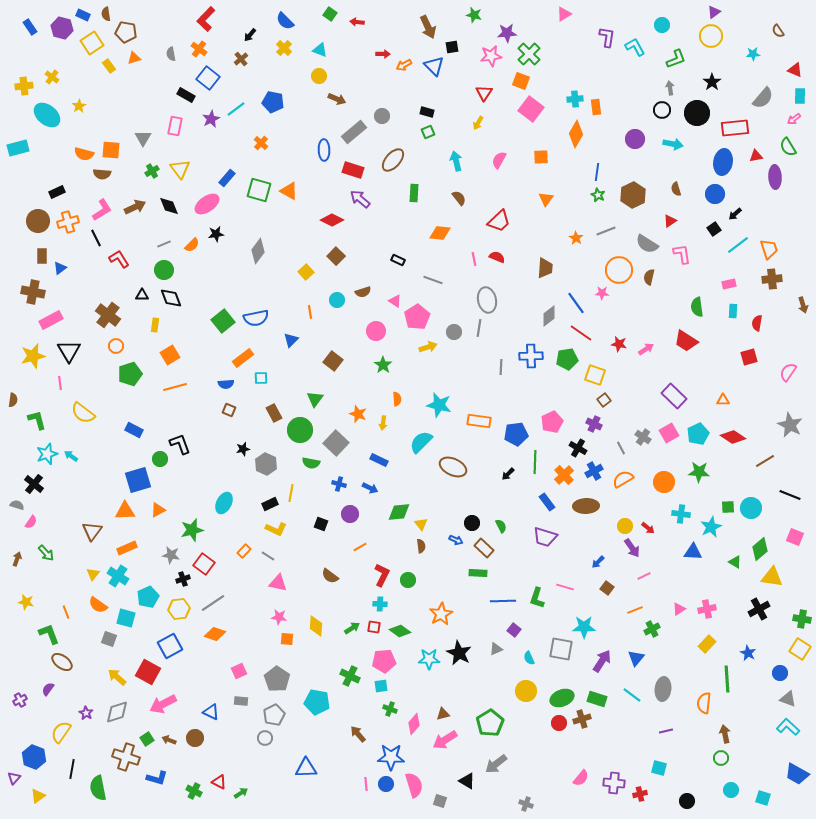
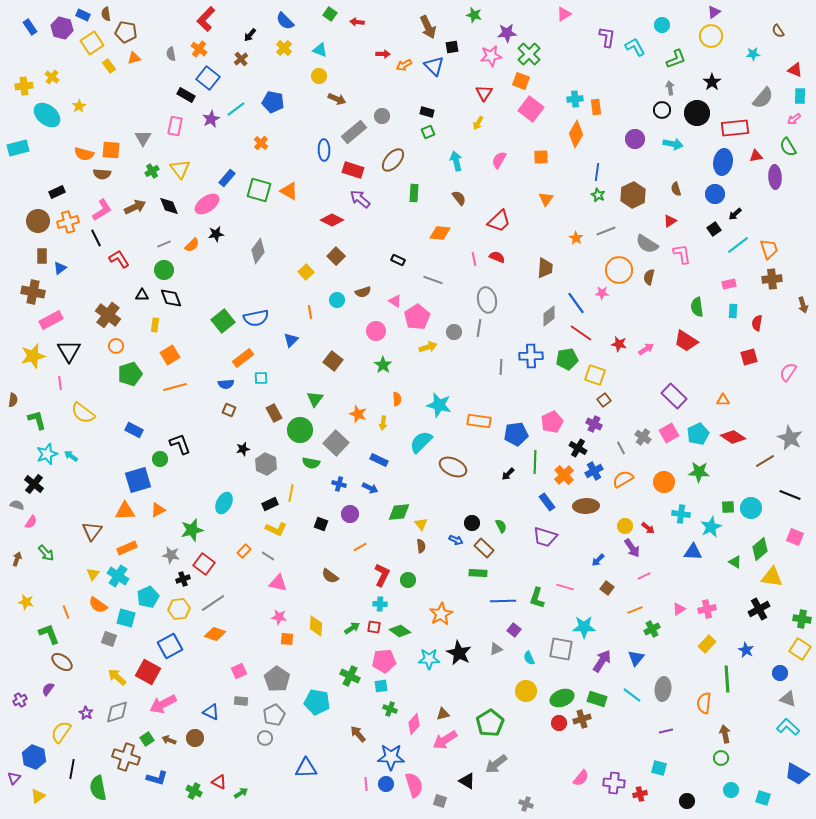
gray star at (790, 425): moved 13 px down
blue arrow at (598, 562): moved 2 px up
blue star at (748, 653): moved 2 px left, 3 px up
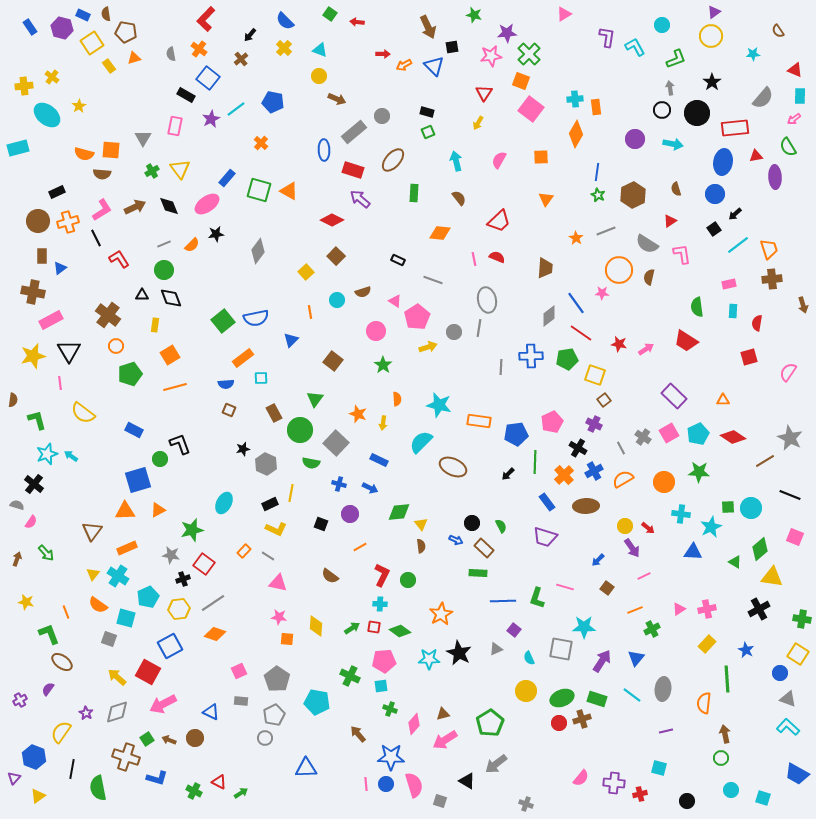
yellow square at (800, 649): moved 2 px left, 5 px down
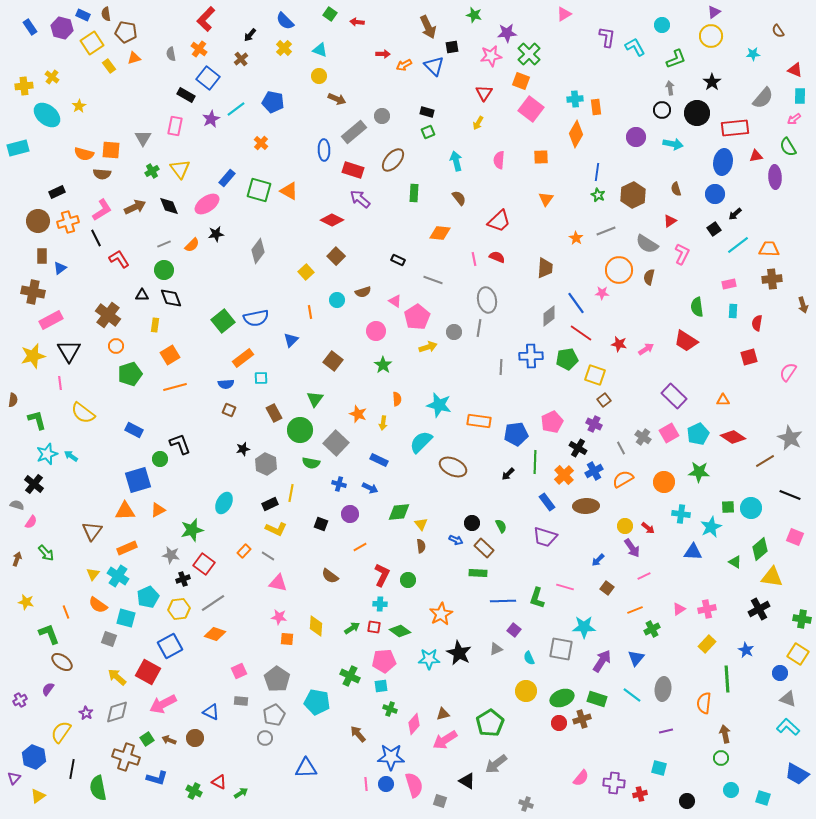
purple circle at (635, 139): moved 1 px right, 2 px up
pink semicircle at (499, 160): rotated 24 degrees counterclockwise
orange trapezoid at (769, 249): rotated 70 degrees counterclockwise
pink L-shape at (682, 254): rotated 35 degrees clockwise
